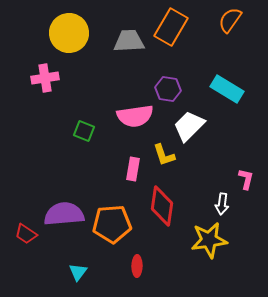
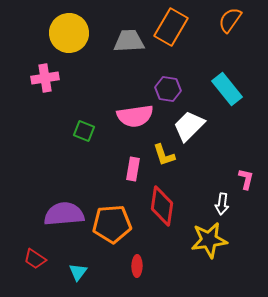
cyan rectangle: rotated 20 degrees clockwise
red trapezoid: moved 9 px right, 25 px down
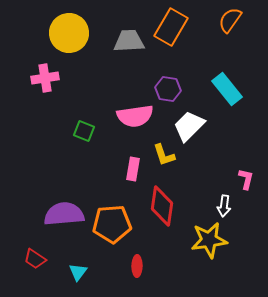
white arrow: moved 2 px right, 2 px down
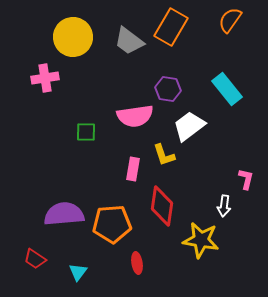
yellow circle: moved 4 px right, 4 px down
gray trapezoid: rotated 140 degrees counterclockwise
white trapezoid: rotated 8 degrees clockwise
green square: moved 2 px right, 1 px down; rotated 20 degrees counterclockwise
yellow star: moved 8 px left; rotated 18 degrees clockwise
red ellipse: moved 3 px up; rotated 10 degrees counterclockwise
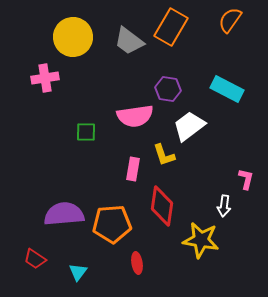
cyan rectangle: rotated 24 degrees counterclockwise
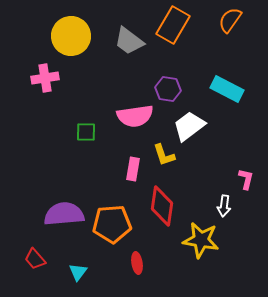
orange rectangle: moved 2 px right, 2 px up
yellow circle: moved 2 px left, 1 px up
red trapezoid: rotated 15 degrees clockwise
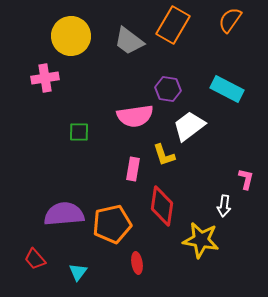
green square: moved 7 px left
orange pentagon: rotated 9 degrees counterclockwise
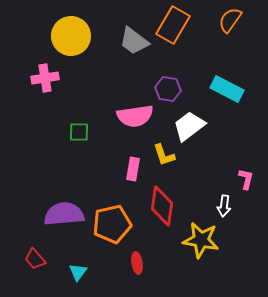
gray trapezoid: moved 5 px right
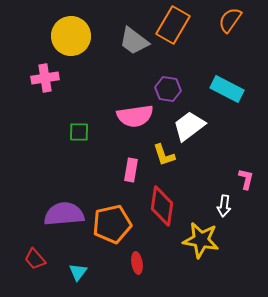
pink rectangle: moved 2 px left, 1 px down
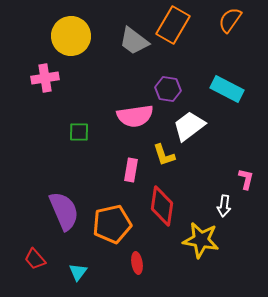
purple semicircle: moved 3 px up; rotated 72 degrees clockwise
